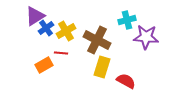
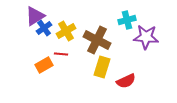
blue cross: moved 2 px left
red line: moved 1 px down
red semicircle: rotated 126 degrees clockwise
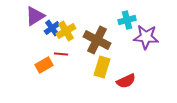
blue cross: moved 8 px right
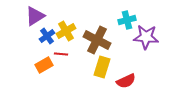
blue cross: moved 5 px left, 8 px down
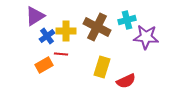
yellow cross: rotated 30 degrees clockwise
brown cross: moved 13 px up
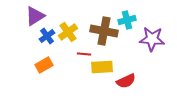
brown cross: moved 7 px right, 4 px down; rotated 16 degrees counterclockwise
yellow cross: moved 2 px right, 1 px down; rotated 36 degrees counterclockwise
purple star: moved 6 px right, 2 px down
red line: moved 23 px right
yellow rectangle: rotated 70 degrees clockwise
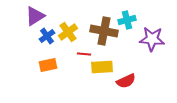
orange rectangle: moved 4 px right; rotated 18 degrees clockwise
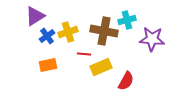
yellow cross: rotated 18 degrees clockwise
yellow rectangle: moved 1 px left; rotated 20 degrees counterclockwise
red semicircle: rotated 36 degrees counterclockwise
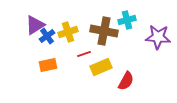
purple triangle: moved 9 px down
purple star: moved 6 px right, 2 px up
red line: rotated 24 degrees counterclockwise
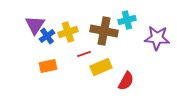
purple triangle: rotated 25 degrees counterclockwise
purple star: moved 1 px left, 1 px down
orange rectangle: moved 1 px down
